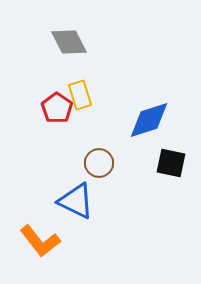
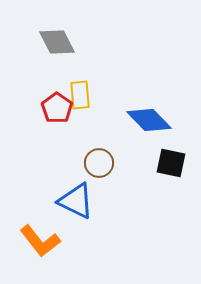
gray diamond: moved 12 px left
yellow rectangle: rotated 12 degrees clockwise
blue diamond: rotated 63 degrees clockwise
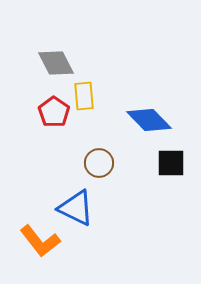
gray diamond: moved 1 px left, 21 px down
yellow rectangle: moved 4 px right, 1 px down
red pentagon: moved 3 px left, 4 px down
black square: rotated 12 degrees counterclockwise
blue triangle: moved 7 px down
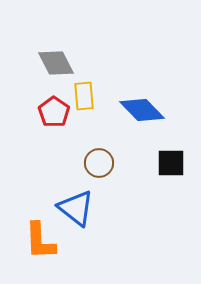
blue diamond: moved 7 px left, 10 px up
blue triangle: rotated 12 degrees clockwise
orange L-shape: rotated 36 degrees clockwise
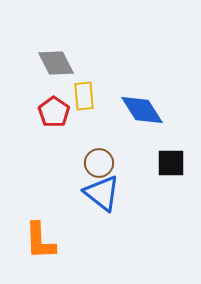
blue diamond: rotated 12 degrees clockwise
blue triangle: moved 26 px right, 15 px up
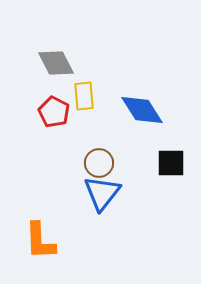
red pentagon: rotated 8 degrees counterclockwise
blue triangle: rotated 30 degrees clockwise
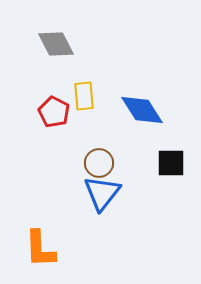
gray diamond: moved 19 px up
orange L-shape: moved 8 px down
